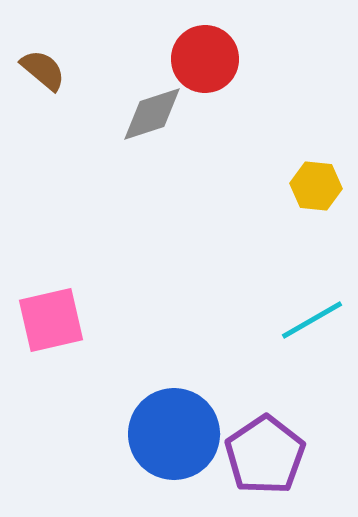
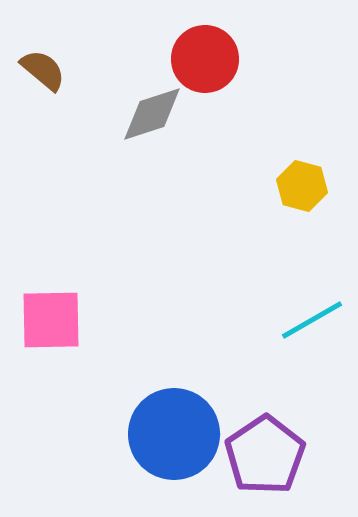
yellow hexagon: moved 14 px left; rotated 9 degrees clockwise
pink square: rotated 12 degrees clockwise
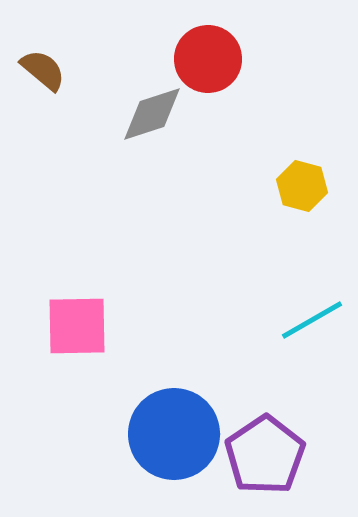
red circle: moved 3 px right
pink square: moved 26 px right, 6 px down
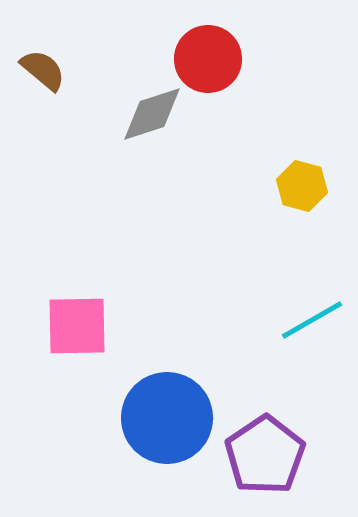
blue circle: moved 7 px left, 16 px up
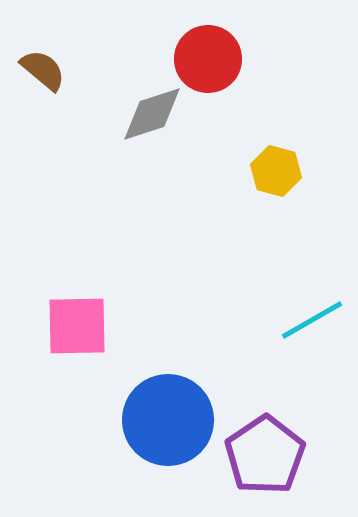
yellow hexagon: moved 26 px left, 15 px up
blue circle: moved 1 px right, 2 px down
